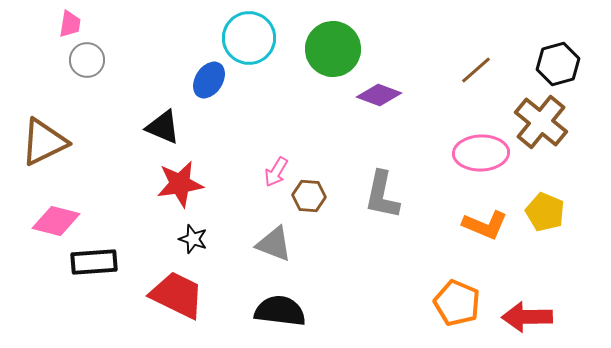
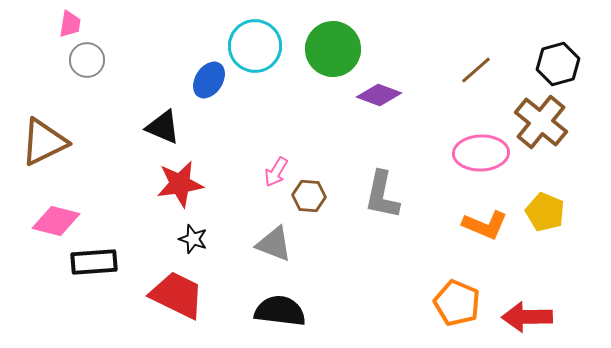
cyan circle: moved 6 px right, 8 px down
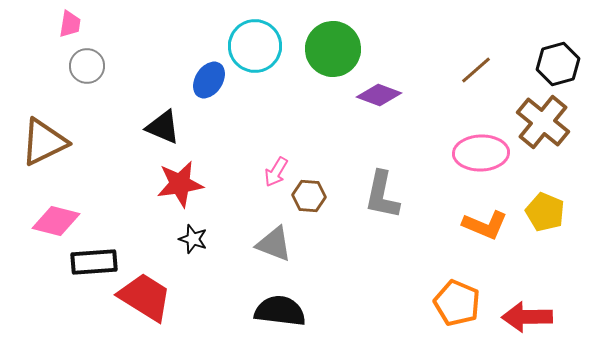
gray circle: moved 6 px down
brown cross: moved 2 px right
red trapezoid: moved 32 px left, 2 px down; rotated 6 degrees clockwise
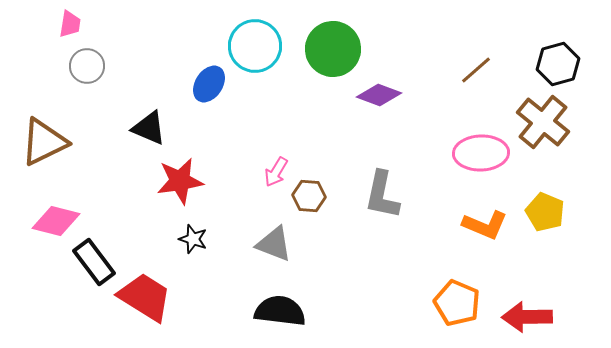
blue ellipse: moved 4 px down
black triangle: moved 14 px left, 1 px down
red star: moved 3 px up
black rectangle: rotated 57 degrees clockwise
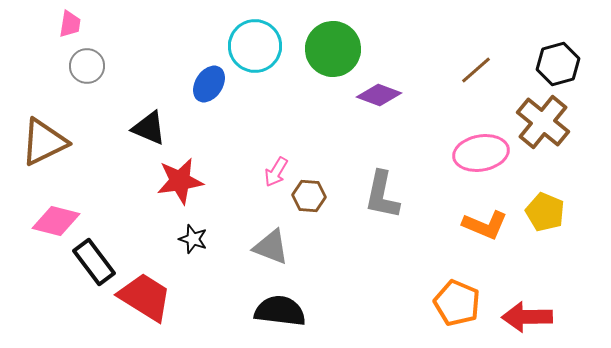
pink ellipse: rotated 8 degrees counterclockwise
gray triangle: moved 3 px left, 3 px down
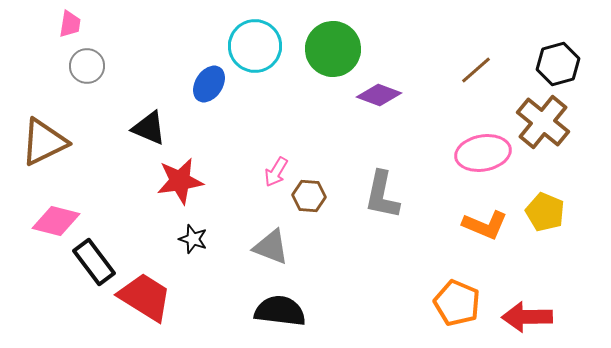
pink ellipse: moved 2 px right
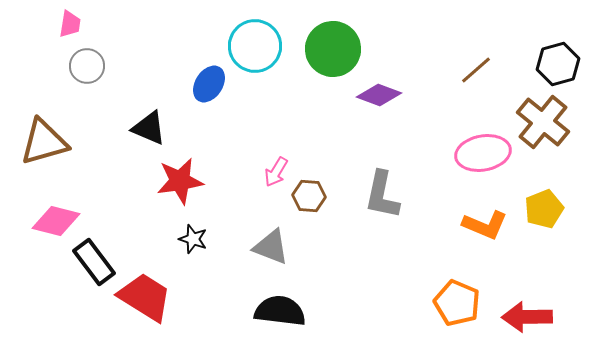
brown triangle: rotated 10 degrees clockwise
yellow pentagon: moved 1 px left, 3 px up; rotated 27 degrees clockwise
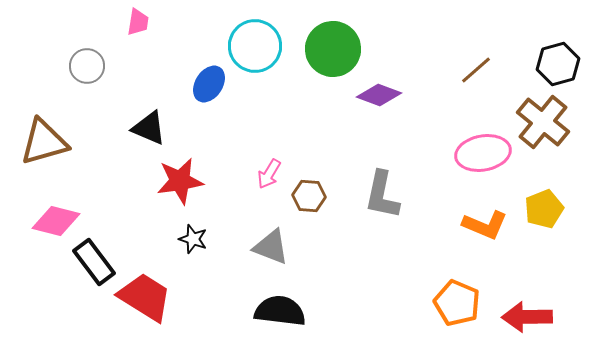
pink trapezoid: moved 68 px right, 2 px up
pink arrow: moved 7 px left, 2 px down
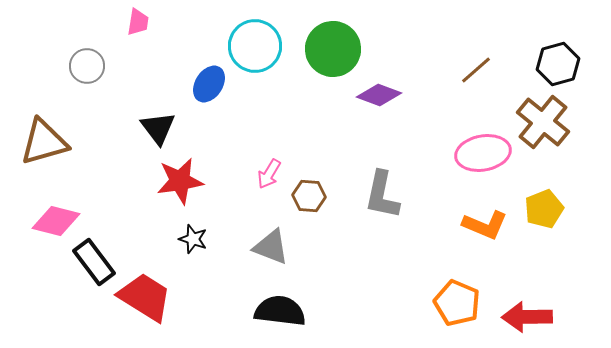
black triangle: moved 9 px right; rotated 30 degrees clockwise
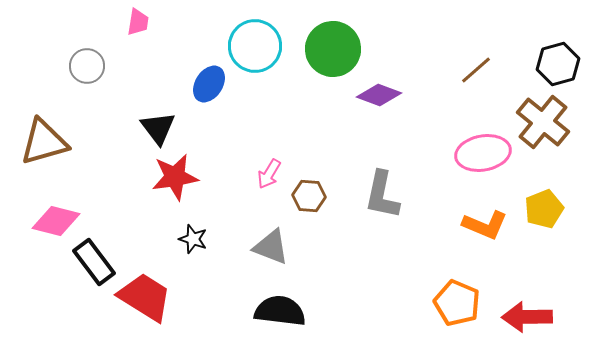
red star: moved 5 px left, 4 px up
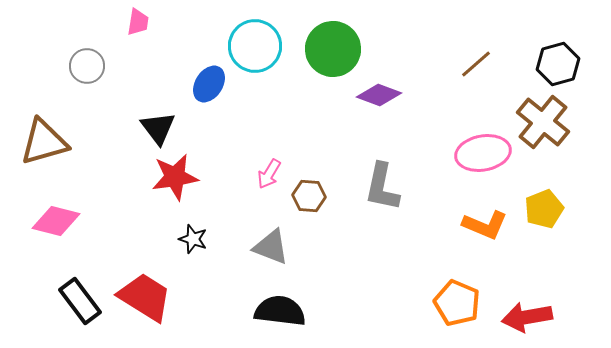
brown line: moved 6 px up
gray L-shape: moved 8 px up
black rectangle: moved 14 px left, 39 px down
red arrow: rotated 9 degrees counterclockwise
